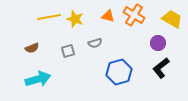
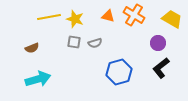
gray square: moved 6 px right, 9 px up; rotated 24 degrees clockwise
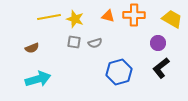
orange cross: rotated 30 degrees counterclockwise
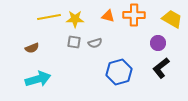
yellow star: rotated 18 degrees counterclockwise
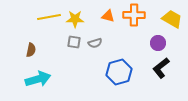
brown semicircle: moved 1 px left, 2 px down; rotated 56 degrees counterclockwise
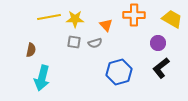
orange triangle: moved 2 px left, 9 px down; rotated 32 degrees clockwise
cyan arrow: moved 4 px right, 1 px up; rotated 120 degrees clockwise
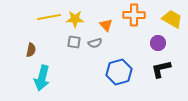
black L-shape: moved 1 px down; rotated 25 degrees clockwise
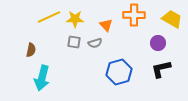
yellow line: rotated 15 degrees counterclockwise
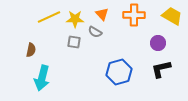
yellow trapezoid: moved 3 px up
orange triangle: moved 4 px left, 11 px up
gray semicircle: moved 11 px up; rotated 48 degrees clockwise
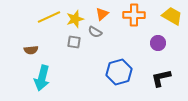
orange triangle: rotated 32 degrees clockwise
yellow star: rotated 18 degrees counterclockwise
brown semicircle: rotated 72 degrees clockwise
black L-shape: moved 9 px down
